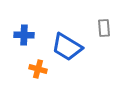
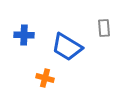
orange cross: moved 7 px right, 9 px down
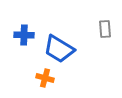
gray rectangle: moved 1 px right, 1 px down
blue trapezoid: moved 8 px left, 2 px down
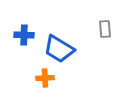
orange cross: rotated 18 degrees counterclockwise
